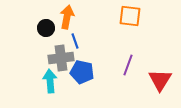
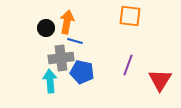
orange arrow: moved 5 px down
blue line: rotated 56 degrees counterclockwise
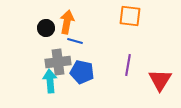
gray cross: moved 3 px left, 4 px down
purple line: rotated 10 degrees counterclockwise
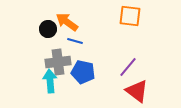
orange arrow: rotated 65 degrees counterclockwise
black circle: moved 2 px right, 1 px down
purple line: moved 2 px down; rotated 30 degrees clockwise
blue pentagon: moved 1 px right
red triangle: moved 23 px left, 11 px down; rotated 25 degrees counterclockwise
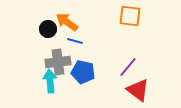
red triangle: moved 1 px right, 1 px up
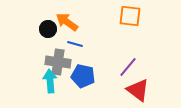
blue line: moved 3 px down
gray cross: rotated 15 degrees clockwise
blue pentagon: moved 4 px down
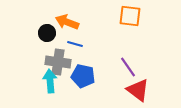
orange arrow: rotated 15 degrees counterclockwise
black circle: moved 1 px left, 4 px down
purple line: rotated 75 degrees counterclockwise
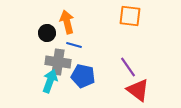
orange arrow: rotated 55 degrees clockwise
blue line: moved 1 px left, 1 px down
cyan arrow: rotated 25 degrees clockwise
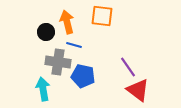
orange square: moved 28 px left
black circle: moved 1 px left, 1 px up
cyan arrow: moved 7 px left, 8 px down; rotated 30 degrees counterclockwise
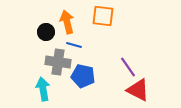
orange square: moved 1 px right
red triangle: rotated 10 degrees counterclockwise
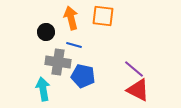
orange arrow: moved 4 px right, 4 px up
purple line: moved 6 px right, 2 px down; rotated 15 degrees counterclockwise
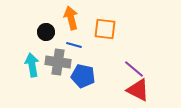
orange square: moved 2 px right, 13 px down
cyan arrow: moved 11 px left, 24 px up
